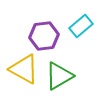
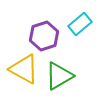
cyan rectangle: moved 1 px left, 2 px up
purple hexagon: rotated 12 degrees counterclockwise
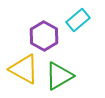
cyan rectangle: moved 2 px left, 4 px up
purple hexagon: rotated 12 degrees counterclockwise
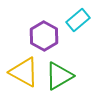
yellow triangle: moved 3 px down
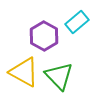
cyan rectangle: moved 1 px left, 2 px down
green triangle: rotated 44 degrees counterclockwise
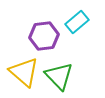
purple hexagon: rotated 24 degrees clockwise
yellow triangle: rotated 12 degrees clockwise
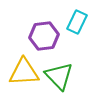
cyan rectangle: rotated 25 degrees counterclockwise
yellow triangle: rotated 44 degrees counterclockwise
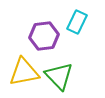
yellow triangle: rotated 8 degrees counterclockwise
